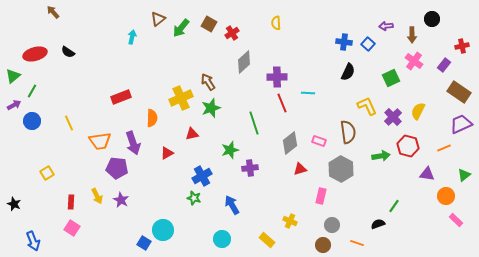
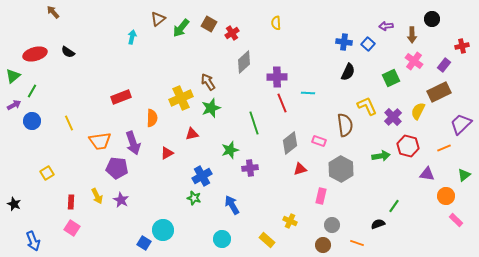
brown rectangle at (459, 92): moved 20 px left; rotated 60 degrees counterclockwise
purple trapezoid at (461, 124): rotated 20 degrees counterclockwise
brown semicircle at (348, 132): moved 3 px left, 7 px up
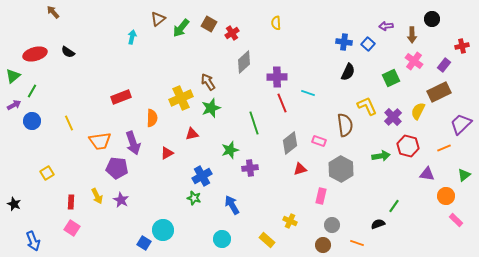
cyan line at (308, 93): rotated 16 degrees clockwise
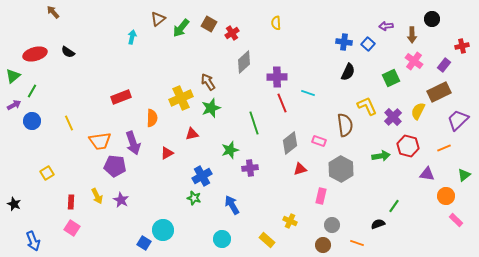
purple trapezoid at (461, 124): moved 3 px left, 4 px up
purple pentagon at (117, 168): moved 2 px left, 2 px up
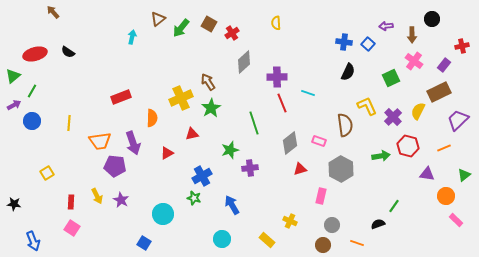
green star at (211, 108): rotated 12 degrees counterclockwise
yellow line at (69, 123): rotated 28 degrees clockwise
black star at (14, 204): rotated 16 degrees counterclockwise
cyan circle at (163, 230): moved 16 px up
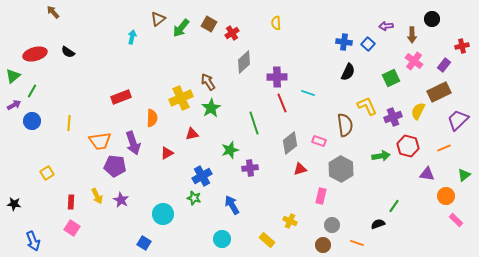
purple cross at (393, 117): rotated 24 degrees clockwise
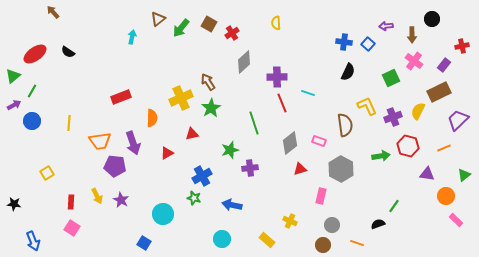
red ellipse at (35, 54): rotated 20 degrees counterclockwise
blue arrow at (232, 205): rotated 48 degrees counterclockwise
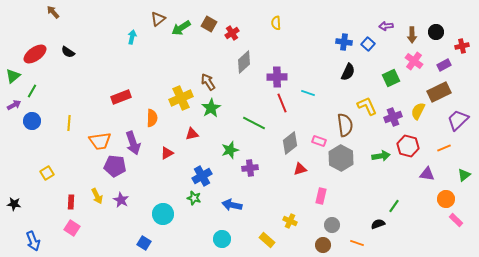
black circle at (432, 19): moved 4 px right, 13 px down
green arrow at (181, 28): rotated 18 degrees clockwise
purple rectangle at (444, 65): rotated 24 degrees clockwise
green line at (254, 123): rotated 45 degrees counterclockwise
gray hexagon at (341, 169): moved 11 px up
orange circle at (446, 196): moved 3 px down
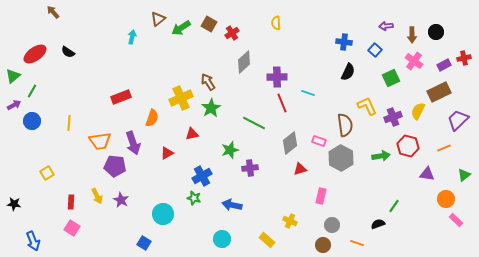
blue square at (368, 44): moved 7 px right, 6 px down
red cross at (462, 46): moved 2 px right, 12 px down
orange semicircle at (152, 118): rotated 18 degrees clockwise
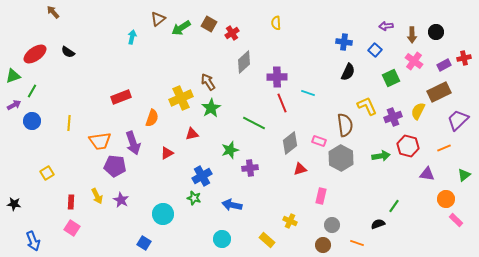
green triangle at (13, 76): rotated 21 degrees clockwise
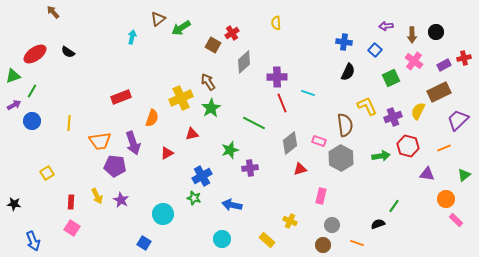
brown square at (209, 24): moved 4 px right, 21 px down
